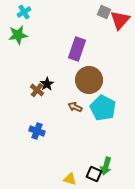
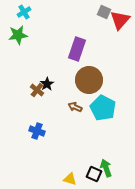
green arrow: moved 2 px down; rotated 144 degrees clockwise
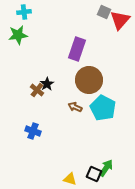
cyan cross: rotated 24 degrees clockwise
blue cross: moved 4 px left
green arrow: rotated 54 degrees clockwise
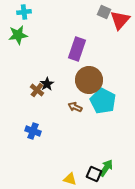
cyan pentagon: moved 7 px up
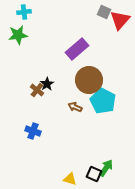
purple rectangle: rotated 30 degrees clockwise
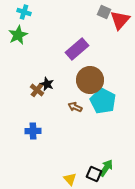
cyan cross: rotated 24 degrees clockwise
green star: rotated 18 degrees counterclockwise
brown circle: moved 1 px right
black star: rotated 16 degrees counterclockwise
blue cross: rotated 21 degrees counterclockwise
yellow triangle: rotated 32 degrees clockwise
